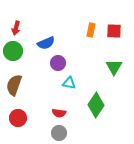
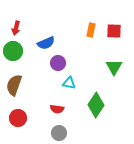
red semicircle: moved 2 px left, 4 px up
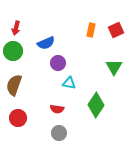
red square: moved 2 px right, 1 px up; rotated 28 degrees counterclockwise
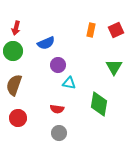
purple circle: moved 2 px down
green diamond: moved 3 px right, 1 px up; rotated 25 degrees counterclockwise
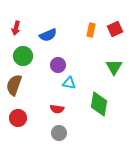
red square: moved 1 px left, 1 px up
blue semicircle: moved 2 px right, 8 px up
green circle: moved 10 px right, 5 px down
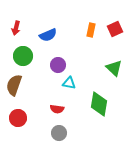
green triangle: moved 1 px down; rotated 18 degrees counterclockwise
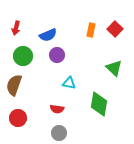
red square: rotated 21 degrees counterclockwise
purple circle: moved 1 px left, 10 px up
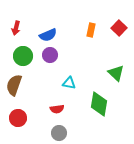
red square: moved 4 px right, 1 px up
purple circle: moved 7 px left
green triangle: moved 2 px right, 5 px down
red semicircle: rotated 16 degrees counterclockwise
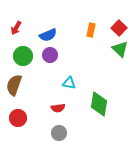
red arrow: rotated 16 degrees clockwise
green triangle: moved 4 px right, 24 px up
red semicircle: moved 1 px right, 1 px up
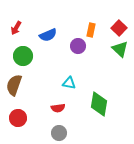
purple circle: moved 28 px right, 9 px up
